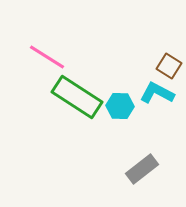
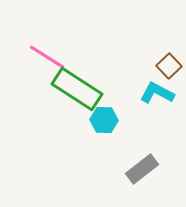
brown square: rotated 15 degrees clockwise
green rectangle: moved 8 px up
cyan hexagon: moved 16 px left, 14 px down
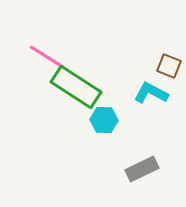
brown square: rotated 25 degrees counterclockwise
green rectangle: moved 1 px left, 2 px up
cyan L-shape: moved 6 px left
gray rectangle: rotated 12 degrees clockwise
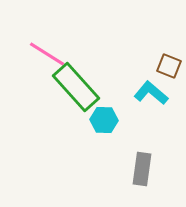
pink line: moved 3 px up
green rectangle: rotated 15 degrees clockwise
cyan L-shape: rotated 12 degrees clockwise
gray rectangle: rotated 56 degrees counterclockwise
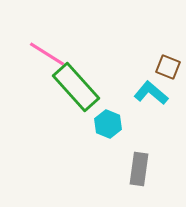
brown square: moved 1 px left, 1 px down
cyan hexagon: moved 4 px right, 4 px down; rotated 20 degrees clockwise
gray rectangle: moved 3 px left
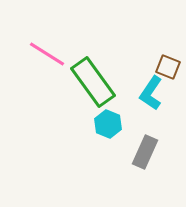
green rectangle: moved 17 px right, 5 px up; rotated 6 degrees clockwise
cyan L-shape: rotated 96 degrees counterclockwise
gray rectangle: moved 6 px right, 17 px up; rotated 16 degrees clockwise
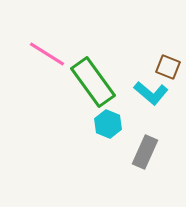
cyan L-shape: rotated 84 degrees counterclockwise
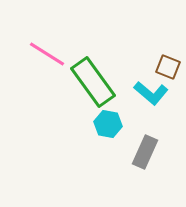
cyan hexagon: rotated 12 degrees counterclockwise
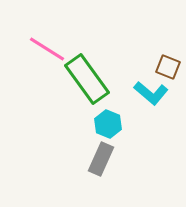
pink line: moved 5 px up
green rectangle: moved 6 px left, 3 px up
cyan hexagon: rotated 12 degrees clockwise
gray rectangle: moved 44 px left, 7 px down
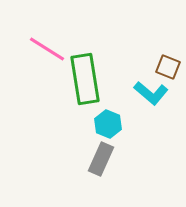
green rectangle: moved 2 px left; rotated 27 degrees clockwise
